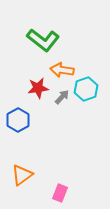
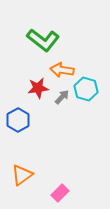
cyan hexagon: rotated 25 degrees counterclockwise
pink rectangle: rotated 24 degrees clockwise
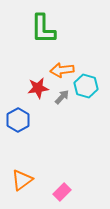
green L-shape: moved 11 px up; rotated 52 degrees clockwise
orange arrow: rotated 15 degrees counterclockwise
cyan hexagon: moved 3 px up
orange triangle: moved 5 px down
pink rectangle: moved 2 px right, 1 px up
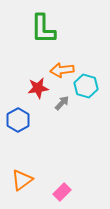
gray arrow: moved 6 px down
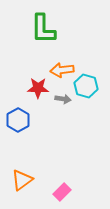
red star: rotated 10 degrees clockwise
gray arrow: moved 1 px right, 4 px up; rotated 56 degrees clockwise
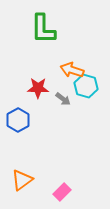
orange arrow: moved 10 px right; rotated 25 degrees clockwise
gray arrow: rotated 28 degrees clockwise
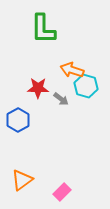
gray arrow: moved 2 px left
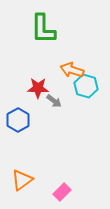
gray arrow: moved 7 px left, 2 px down
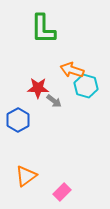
orange triangle: moved 4 px right, 4 px up
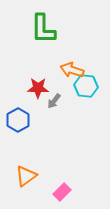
cyan hexagon: rotated 10 degrees counterclockwise
gray arrow: rotated 91 degrees clockwise
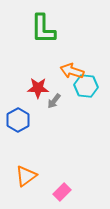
orange arrow: moved 1 px down
